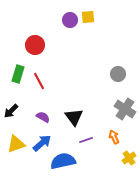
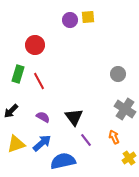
purple line: rotated 72 degrees clockwise
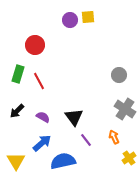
gray circle: moved 1 px right, 1 px down
black arrow: moved 6 px right
yellow triangle: moved 17 px down; rotated 42 degrees counterclockwise
